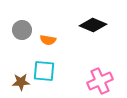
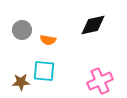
black diamond: rotated 36 degrees counterclockwise
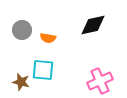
orange semicircle: moved 2 px up
cyan square: moved 1 px left, 1 px up
brown star: rotated 18 degrees clockwise
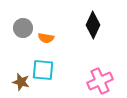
black diamond: rotated 52 degrees counterclockwise
gray circle: moved 1 px right, 2 px up
orange semicircle: moved 2 px left
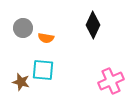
pink cross: moved 11 px right
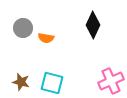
cyan square: moved 9 px right, 13 px down; rotated 10 degrees clockwise
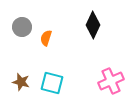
gray circle: moved 1 px left, 1 px up
orange semicircle: rotated 98 degrees clockwise
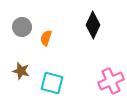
brown star: moved 11 px up
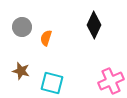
black diamond: moved 1 px right
